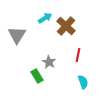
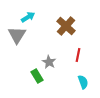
cyan arrow: moved 17 px left, 1 px up
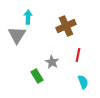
cyan arrow: rotated 56 degrees counterclockwise
brown cross: rotated 24 degrees clockwise
gray star: moved 3 px right
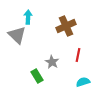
gray triangle: rotated 18 degrees counterclockwise
cyan semicircle: rotated 88 degrees counterclockwise
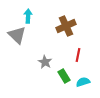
cyan arrow: moved 1 px up
gray star: moved 7 px left
green rectangle: moved 27 px right
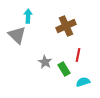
green rectangle: moved 7 px up
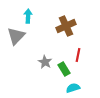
gray triangle: moved 1 px left, 1 px down; rotated 30 degrees clockwise
cyan semicircle: moved 10 px left, 6 px down
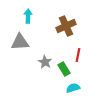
gray triangle: moved 4 px right, 6 px down; rotated 42 degrees clockwise
